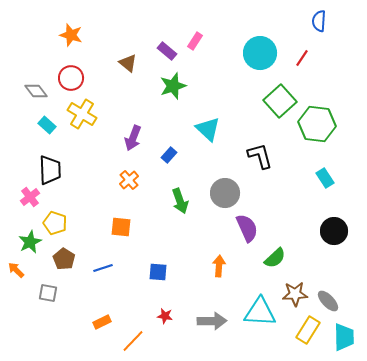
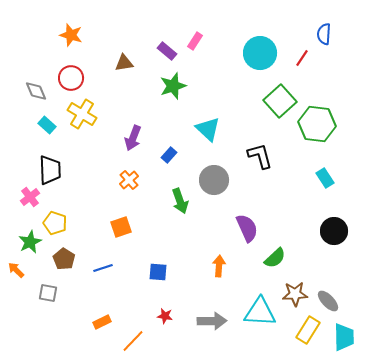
blue semicircle at (319, 21): moved 5 px right, 13 px down
brown triangle at (128, 63): moved 4 px left; rotated 48 degrees counterclockwise
gray diamond at (36, 91): rotated 15 degrees clockwise
gray circle at (225, 193): moved 11 px left, 13 px up
orange square at (121, 227): rotated 25 degrees counterclockwise
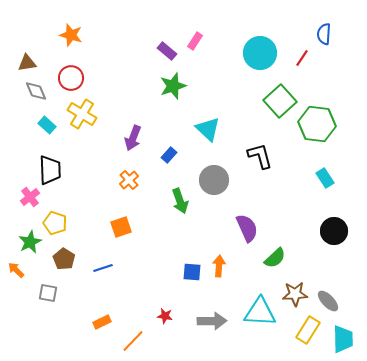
brown triangle at (124, 63): moved 97 px left
blue square at (158, 272): moved 34 px right
cyan trapezoid at (344, 337): moved 1 px left, 2 px down
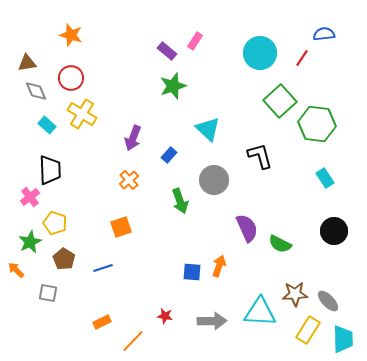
blue semicircle at (324, 34): rotated 80 degrees clockwise
green semicircle at (275, 258): moved 5 px right, 14 px up; rotated 70 degrees clockwise
orange arrow at (219, 266): rotated 15 degrees clockwise
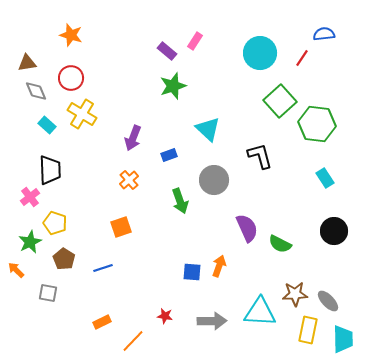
blue rectangle at (169, 155): rotated 28 degrees clockwise
yellow rectangle at (308, 330): rotated 20 degrees counterclockwise
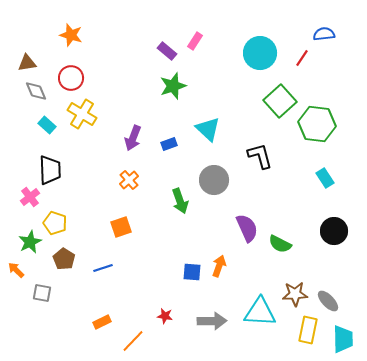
blue rectangle at (169, 155): moved 11 px up
gray square at (48, 293): moved 6 px left
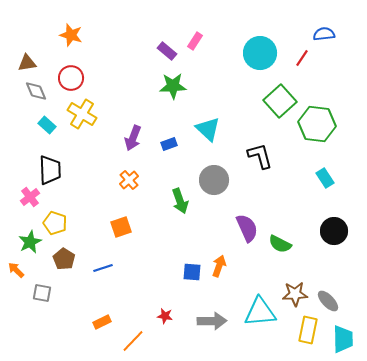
green star at (173, 86): rotated 16 degrees clockwise
cyan triangle at (260, 312): rotated 8 degrees counterclockwise
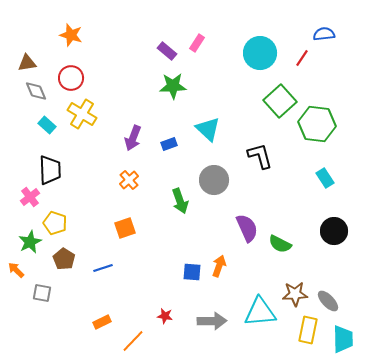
pink rectangle at (195, 41): moved 2 px right, 2 px down
orange square at (121, 227): moved 4 px right, 1 px down
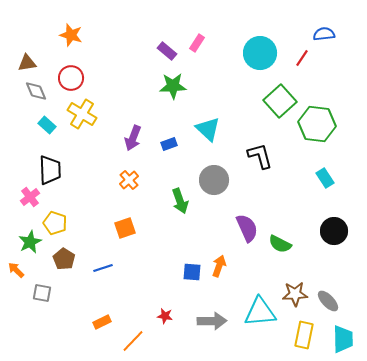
yellow rectangle at (308, 330): moved 4 px left, 5 px down
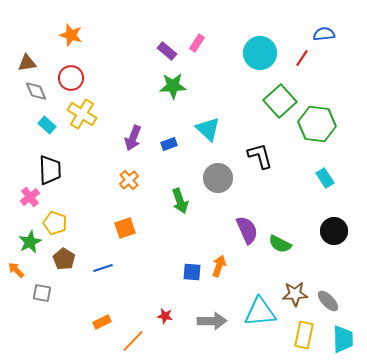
gray circle at (214, 180): moved 4 px right, 2 px up
purple semicircle at (247, 228): moved 2 px down
